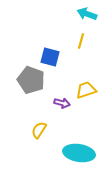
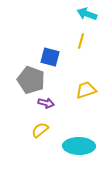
purple arrow: moved 16 px left
yellow semicircle: moved 1 px right; rotated 18 degrees clockwise
cyan ellipse: moved 7 px up; rotated 8 degrees counterclockwise
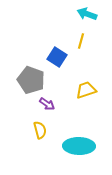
blue square: moved 7 px right; rotated 18 degrees clockwise
purple arrow: moved 1 px right, 1 px down; rotated 21 degrees clockwise
yellow semicircle: rotated 114 degrees clockwise
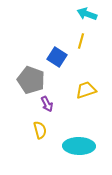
purple arrow: rotated 28 degrees clockwise
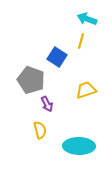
cyan arrow: moved 5 px down
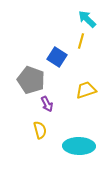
cyan arrow: rotated 24 degrees clockwise
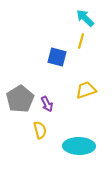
cyan arrow: moved 2 px left, 1 px up
blue square: rotated 18 degrees counterclockwise
gray pentagon: moved 11 px left, 19 px down; rotated 20 degrees clockwise
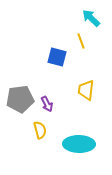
cyan arrow: moved 6 px right
yellow line: rotated 35 degrees counterclockwise
yellow trapezoid: rotated 65 degrees counterclockwise
gray pentagon: rotated 24 degrees clockwise
cyan ellipse: moved 2 px up
